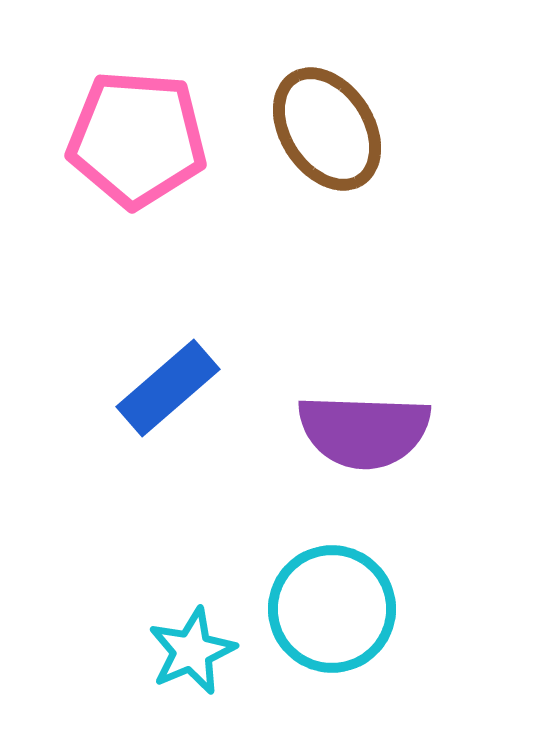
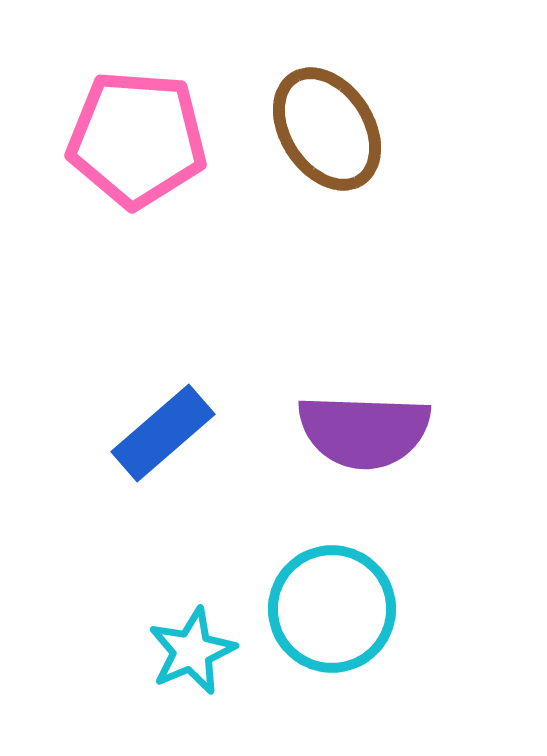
blue rectangle: moved 5 px left, 45 px down
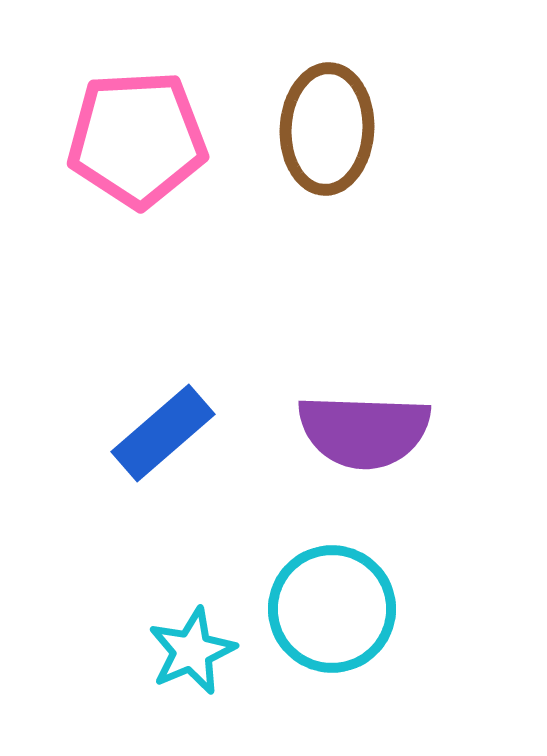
brown ellipse: rotated 36 degrees clockwise
pink pentagon: rotated 7 degrees counterclockwise
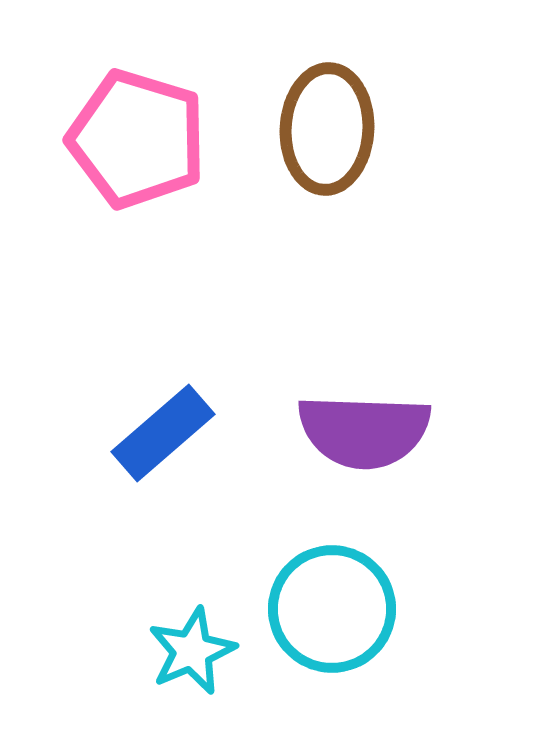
pink pentagon: rotated 20 degrees clockwise
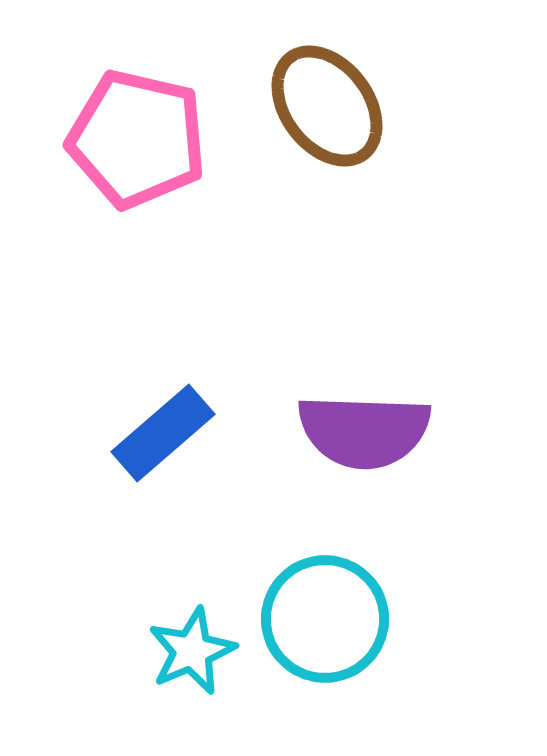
brown ellipse: moved 23 px up; rotated 40 degrees counterclockwise
pink pentagon: rotated 4 degrees counterclockwise
cyan circle: moved 7 px left, 10 px down
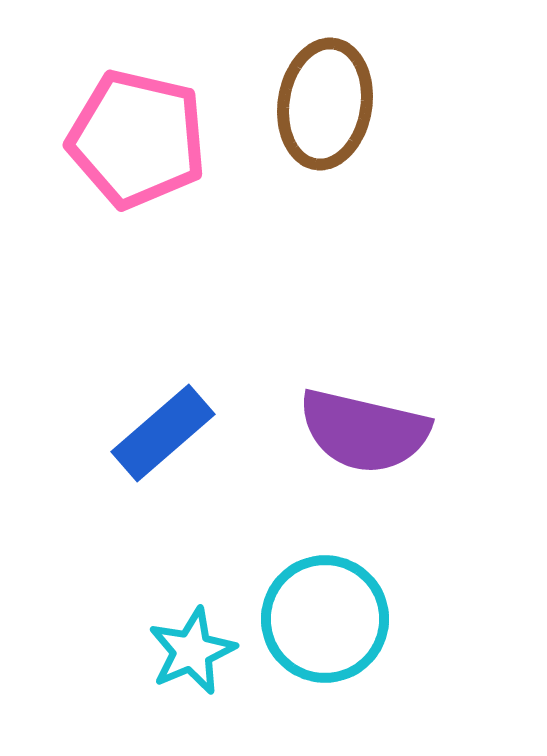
brown ellipse: moved 2 px left, 2 px up; rotated 46 degrees clockwise
purple semicircle: rotated 11 degrees clockwise
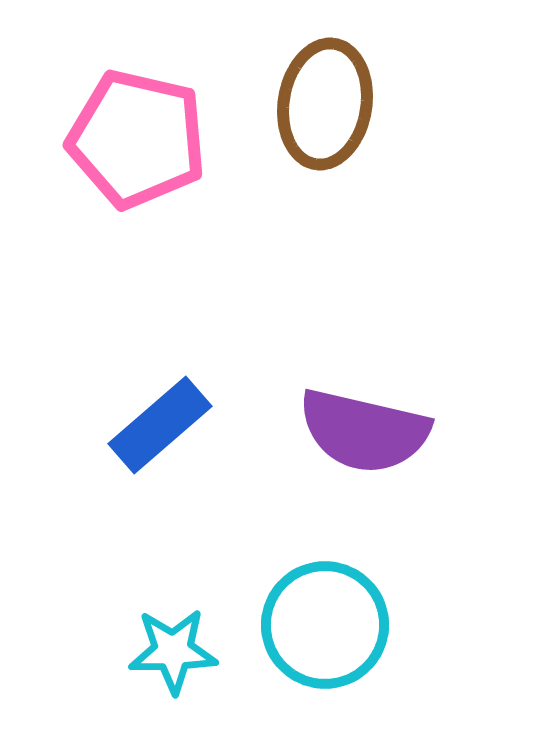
blue rectangle: moved 3 px left, 8 px up
cyan circle: moved 6 px down
cyan star: moved 19 px left; rotated 22 degrees clockwise
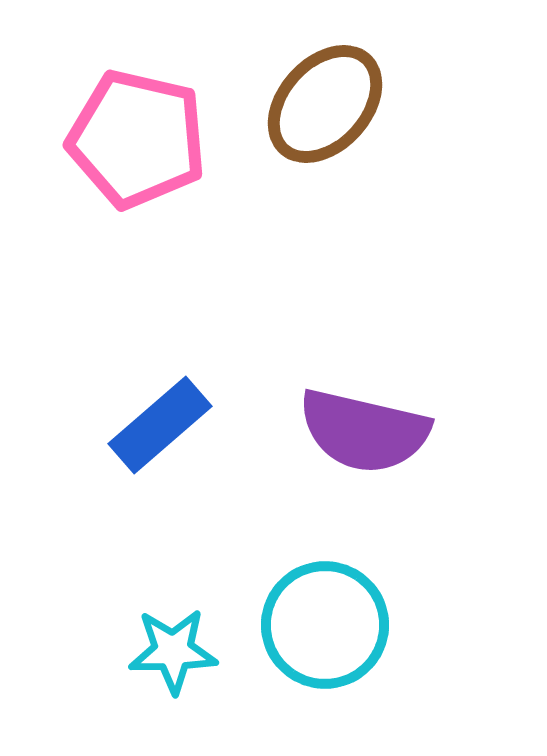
brown ellipse: rotated 33 degrees clockwise
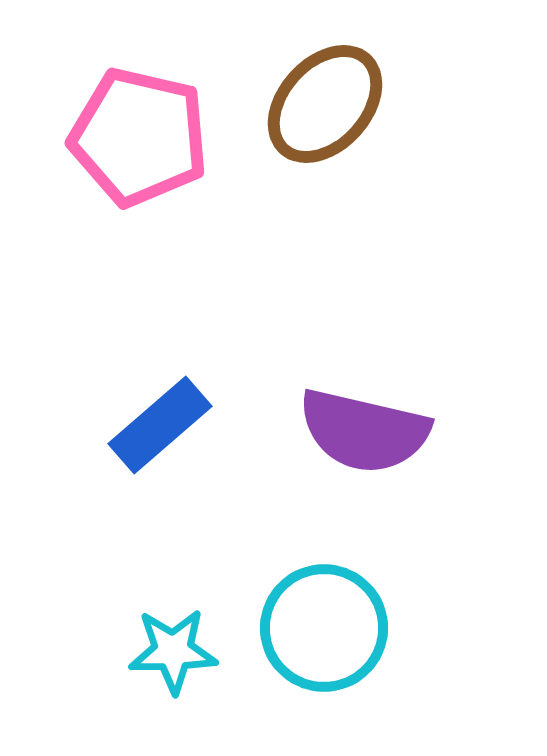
pink pentagon: moved 2 px right, 2 px up
cyan circle: moved 1 px left, 3 px down
